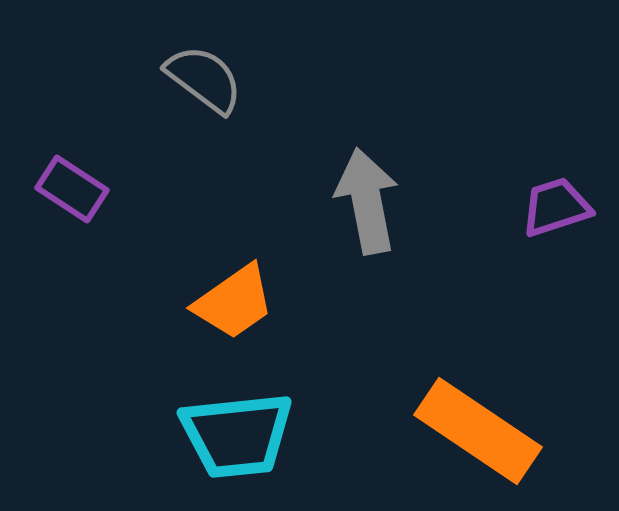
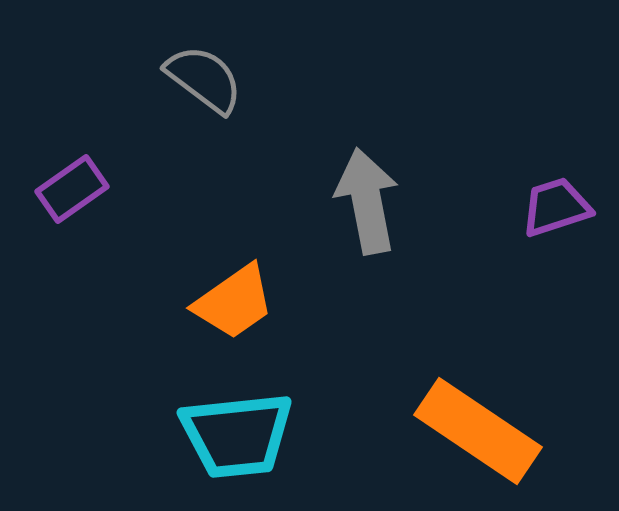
purple rectangle: rotated 68 degrees counterclockwise
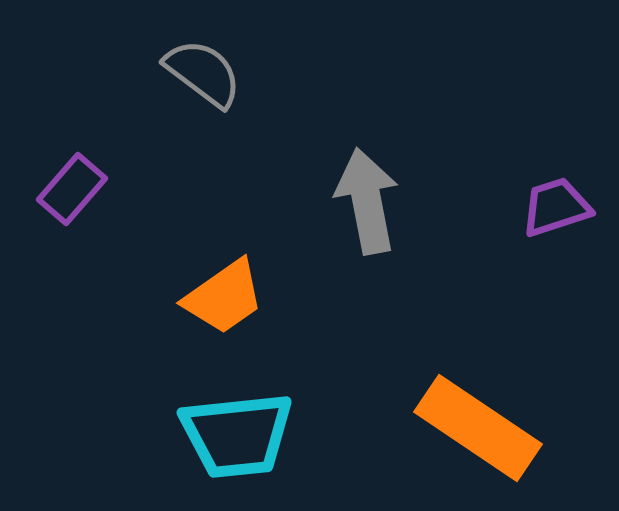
gray semicircle: moved 1 px left, 6 px up
purple rectangle: rotated 14 degrees counterclockwise
orange trapezoid: moved 10 px left, 5 px up
orange rectangle: moved 3 px up
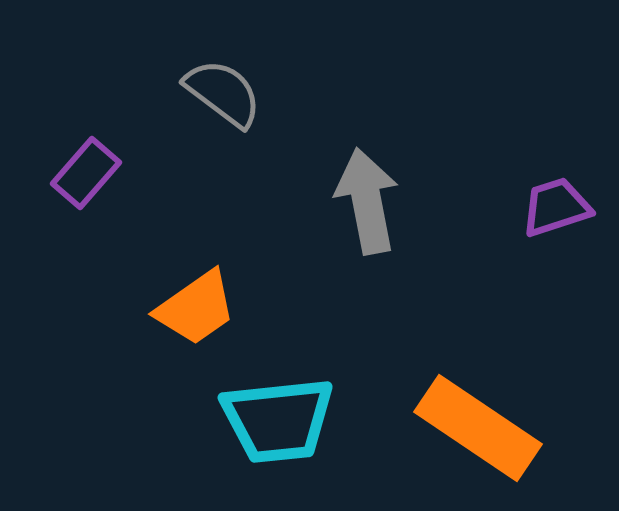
gray semicircle: moved 20 px right, 20 px down
purple rectangle: moved 14 px right, 16 px up
orange trapezoid: moved 28 px left, 11 px down
cyan trapezoid: moved 41 px right, 15 px up
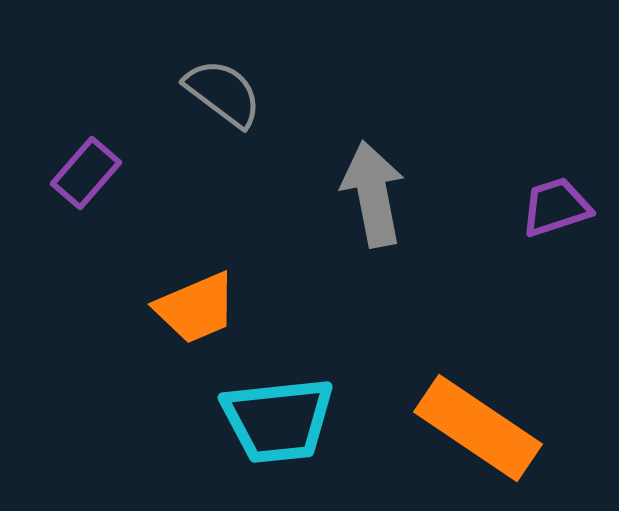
gray arrow: moved 6 px right, 7 px up
orange trapezoid: rotated 12 degrees clockwise
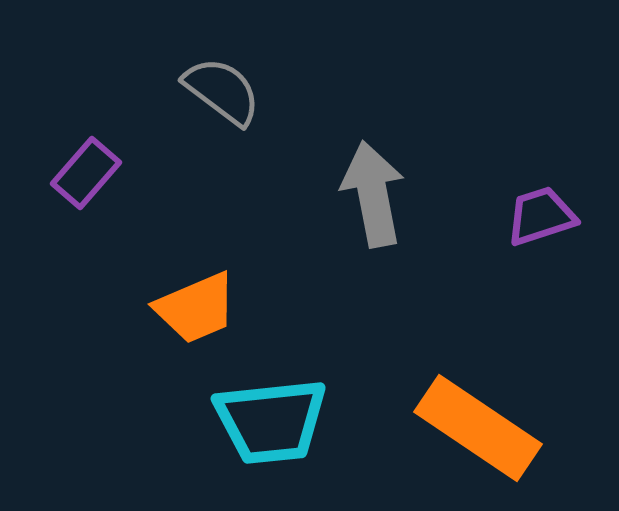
gray semicircle: moved 1 px left, 2 px up
purple trapezoid: moved 15 px left, 9 px down
cyan trapezoid: moved 7 px left, 1 px down
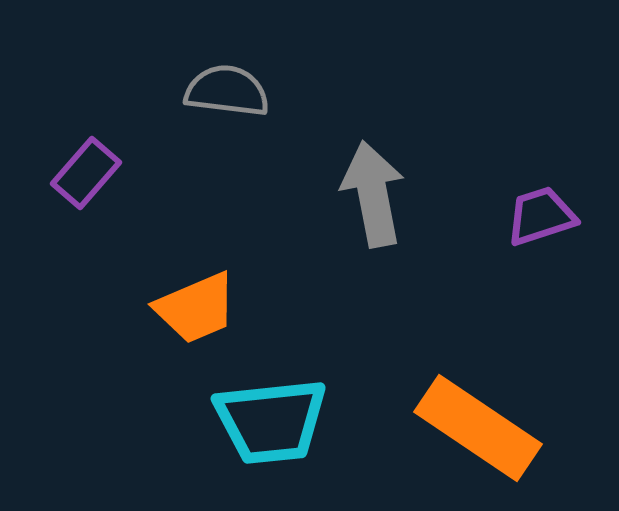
gray semicircle: moved 5 px right; rotated 30 degrees counterclockwise
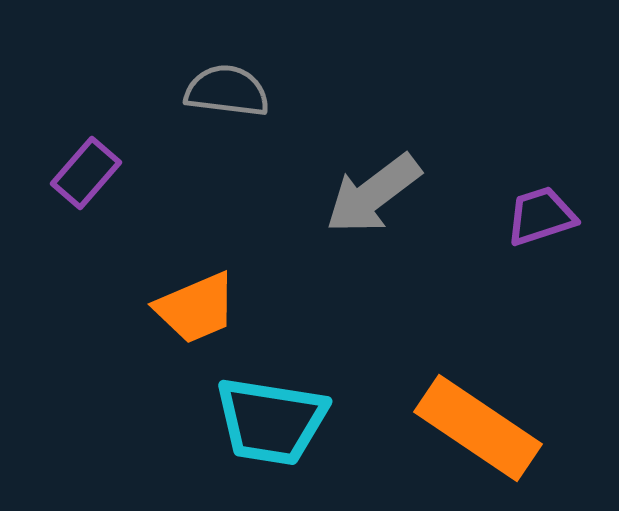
gray arrow: rotated 116 degrees counterclockwise
cyan trapezoid: rotated 15 degrees clockwise
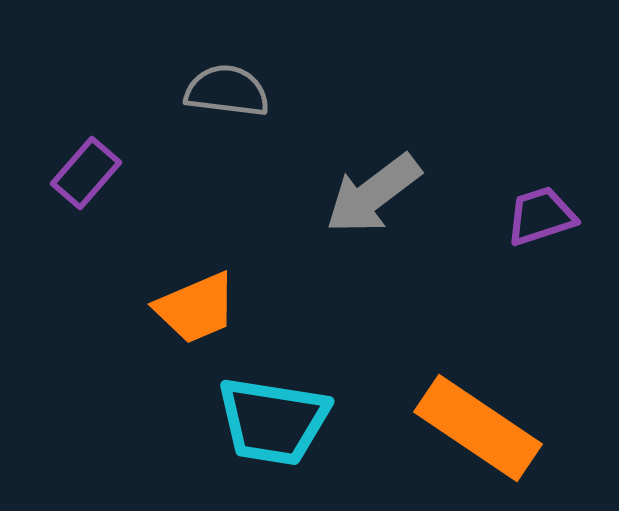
cyan trapezoid: moved 2 px right
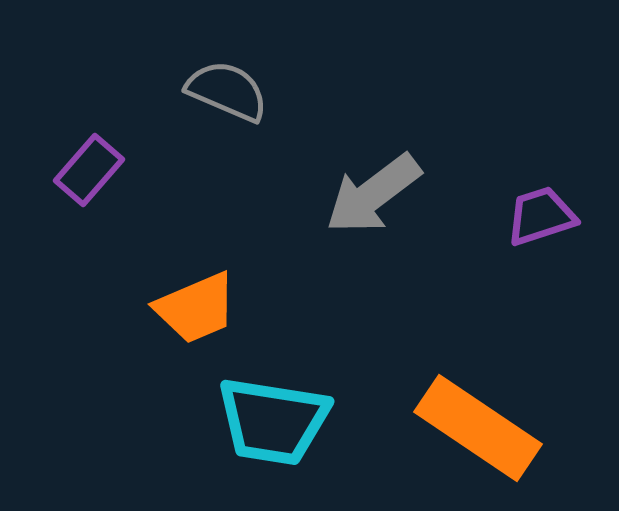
gray semicircle: rotated 16 degrees clockwise
purple rectangle: moved 3 px right, 3 px up
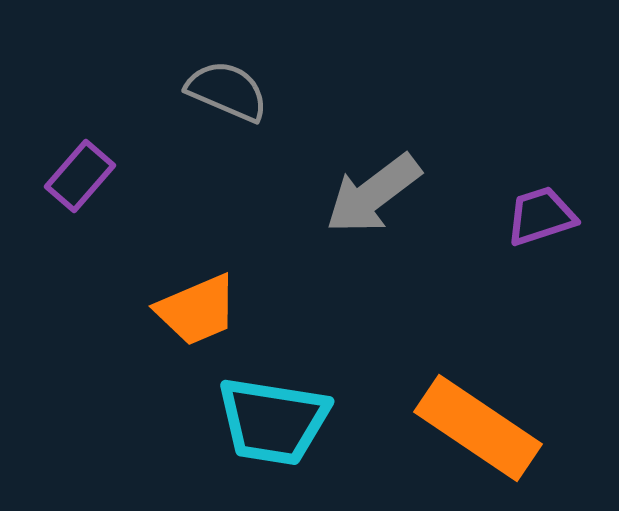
purple rectangle: moved 9 px left, 6 px down
orange trapezoid: moved 1 px right, 2 px down
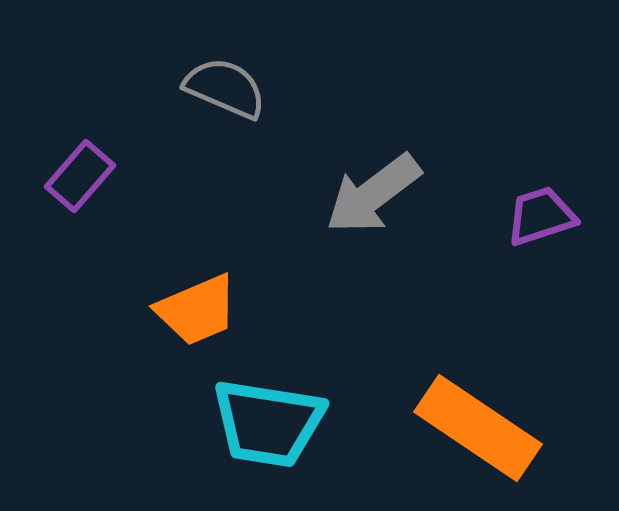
gray semicircle: moved 2 px left, 3 px up
cyan trapezoid: moved 5 px left, 2 px down
